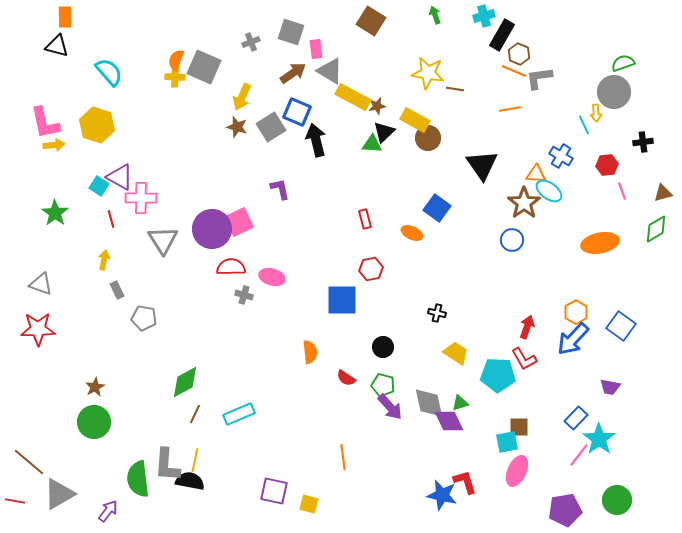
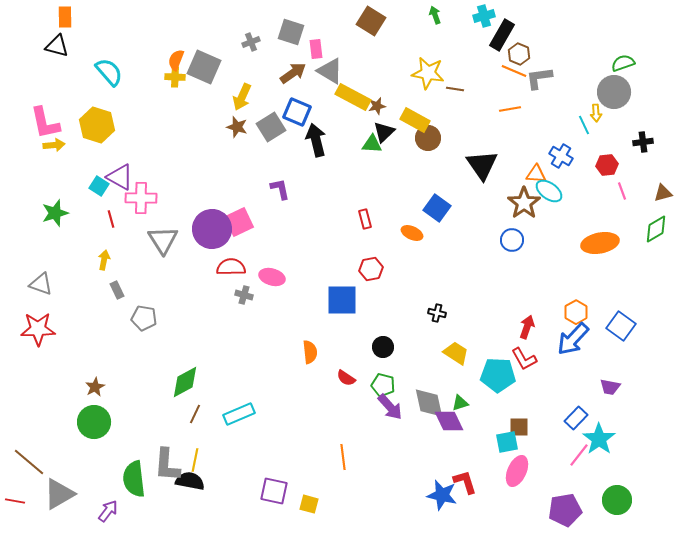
green star at (55, 213): rotated 20 degrees clockwise
green semicircle at (138, 479): moved 4 px left
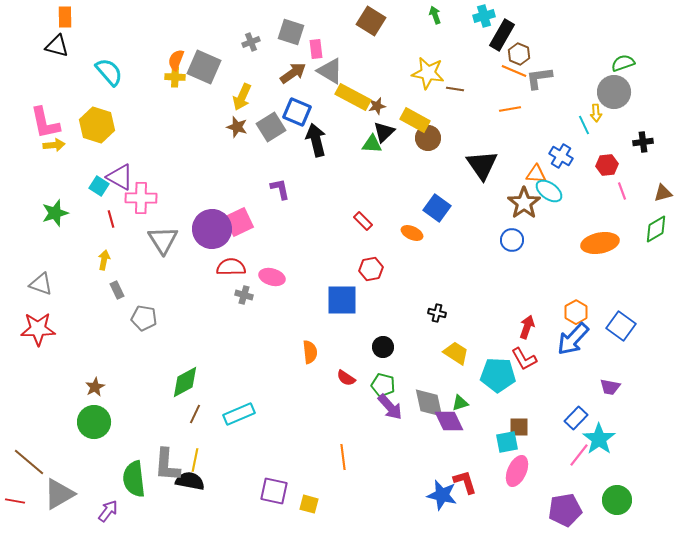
red rectangle at (365, 219): moved 2 px left, 2 px down; rotated 30 degrees counterclockwise
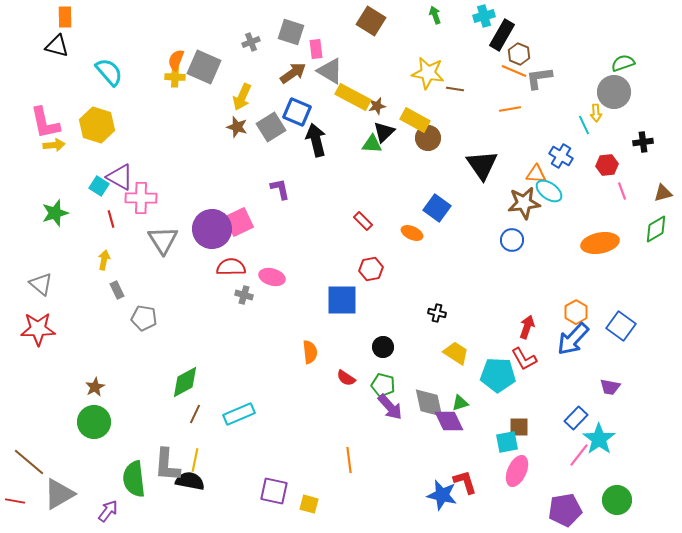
brown star at (524, 203): rotated 28 degrees clockwise
gray triangle at (41, 284): rotated 20 degrees clockwise
orange line at (343, 457): moved 6 px right, 3 px down
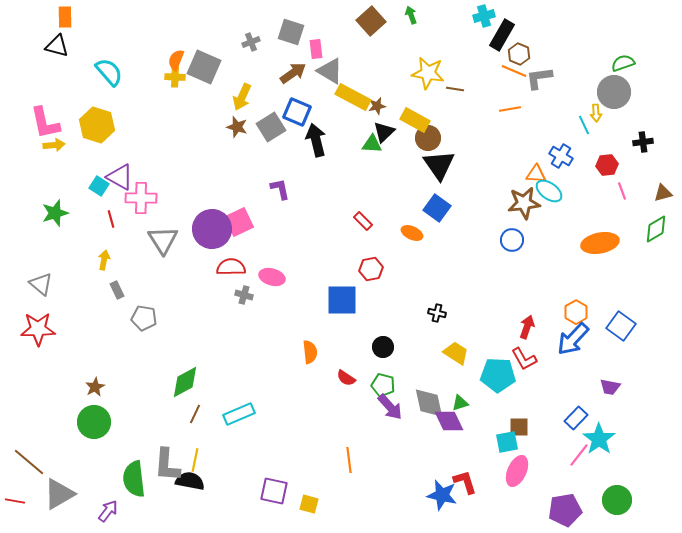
green arrow at (435, 15): moved 24 px left
brown square at (371, 21): rotated 16 degrees clockwise
black triangle at (482, 165): moved 43 px left
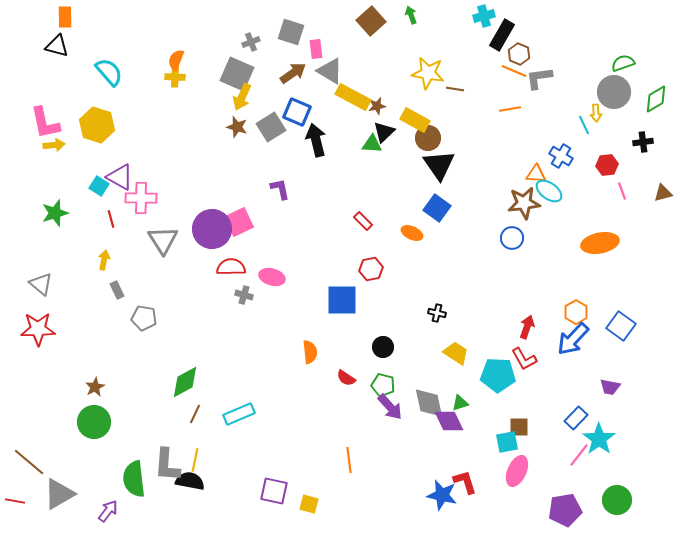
gray square at (204, 67): moved 33 px right, 7 px down
green diamond at (656, 229): moved 130 px up
blue circle at (512, 240): moved 2 px up
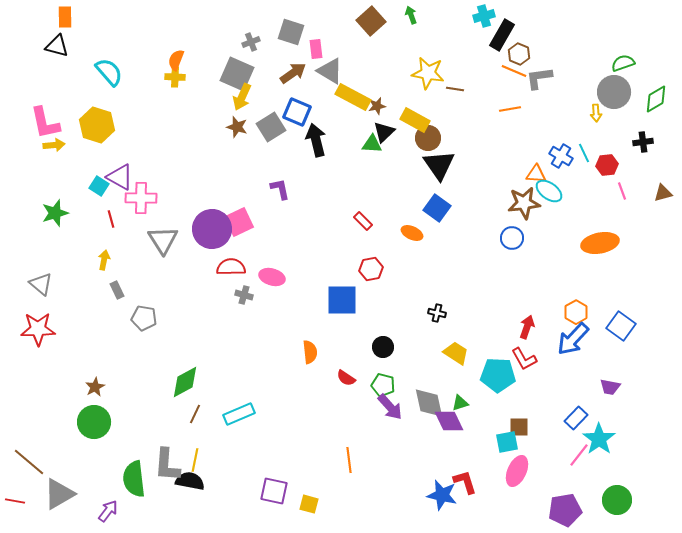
cyan line at (584, 125): moved 28 px down
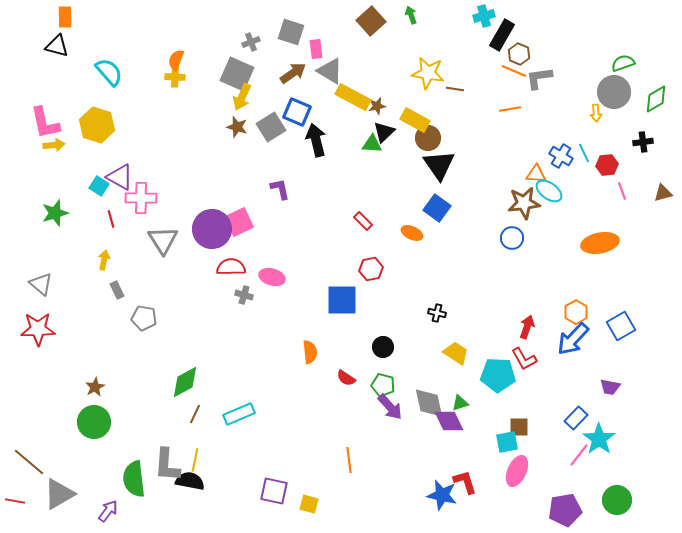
blue square at (621, 326): rotated 24 degrees clockwise
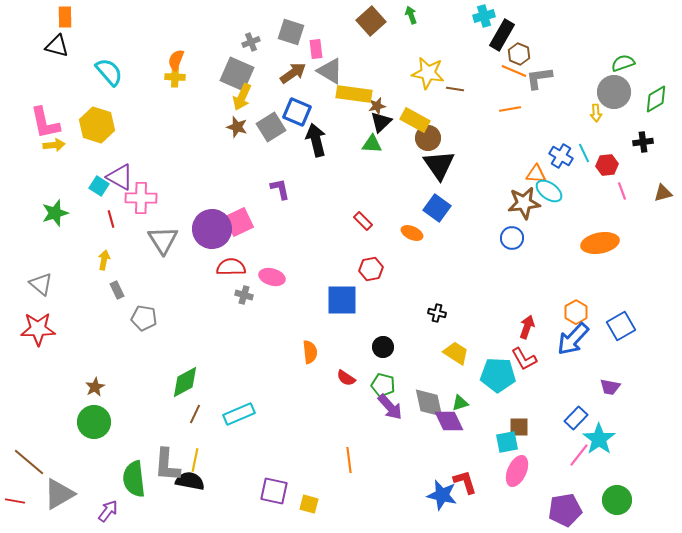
yellow rectangle at (353, 97): moved 1 px right, 3 px up; rotated 20 degrees counterclockwise
black triangle at (384, 132): moved 3 px left, 10 px up
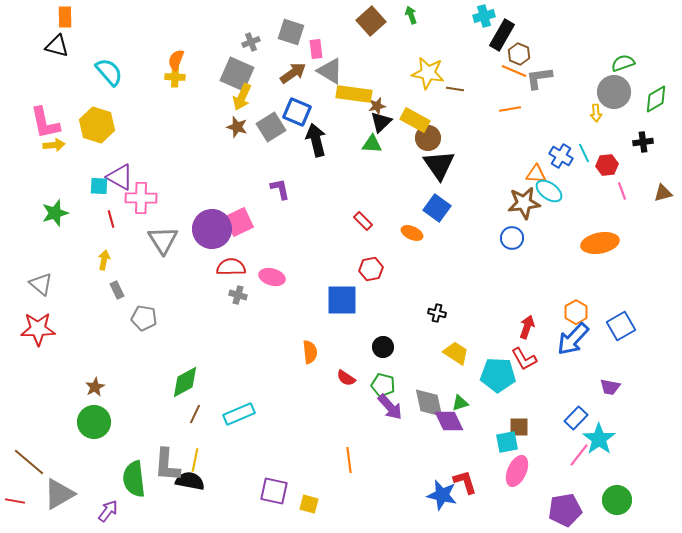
cyan square at (99, 186): rotated 30 degrees counterclockwise
gray cross at (244, 295): moved 6 px left
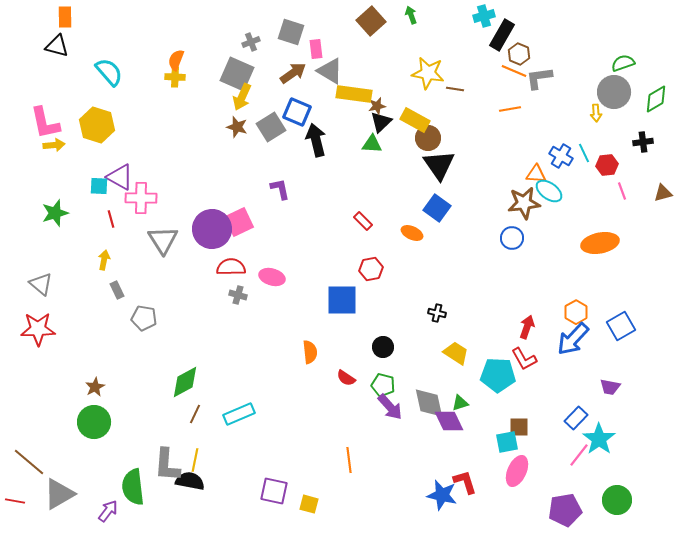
green semicircle at (134, 479): moved 1 px left, 8 px down
